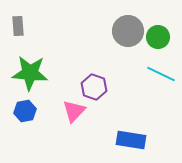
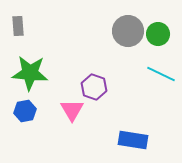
green circle: moved 3 px up
pink triangle: moved 2 px left, 1 px up; rotated 15 degrees counterclockwise
blue rectangle: moved 2 px right
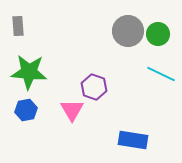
green star: moved 1 px left, 1 px up
blue hexagon: moved 1 px right, 1 px up
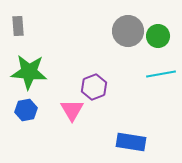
green circle: moved 2 px down
cyan line: rotated 36 degrees counterclockwise
purple hexagon: rotated 20 degrees clockwise
blue rectangle: moved 2 px left, 2 px down
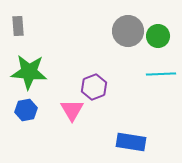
cyan line: rotated 8 degrees clockwise
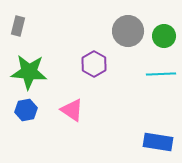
gray rectangle: rotated 18 degrees clockwise
green circle: moved 6 px right
purple hexagon: moved 23 px up; rotated 10 degrees counterclockwise
pink triangle: rotated 25 degrees counterclockwise
blue rectangle: moved 27 px right
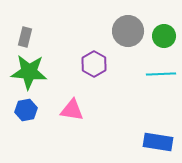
gray rectangle: moved 7 px right, 11 px down
pink triangle: rotated 25 degrees counterclockwise
